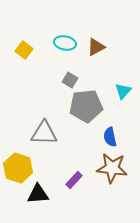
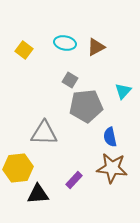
yellow hexagon: rotated 24 degrees counterclockwise
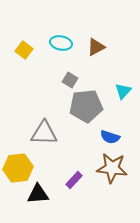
cyan ellipse: moved 4 px left
blue semicircle: rotated 60 degrees counterclockwise
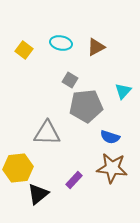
gray triangle: moved 3 px right
black triangle: rotated 35 degrees counterclockwise
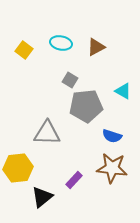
cyan triangle: rotated 42 degrees counterclockwise
blue semicircle: moved 2 px right, 1 px up
black triangle: moved 4 px right, 3 px down
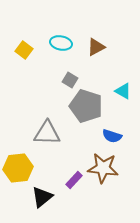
gray pentagon: rotated 24 degrees clockwise
brown star: moved 9 px left
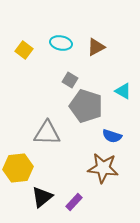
purple rectangle: moved 22 px down
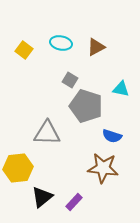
cyan triangle: moved 2 px left, 2 px up; rotated 18 degrees counterclockwise
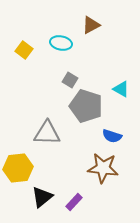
brown triangle: moved 5 px left, 22 px up
cyan triangle: rotated 18 degrees clockwise
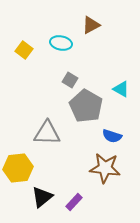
gray pentagon: rotated 12 degrees clockwise
brown star: moved 2 px right
